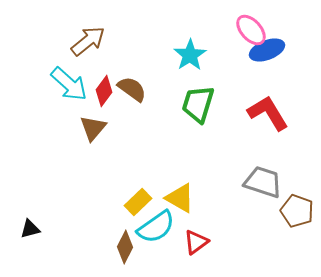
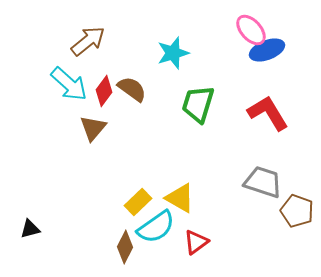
cyan star: moved 17 px left, 2 px up; rotated 16 degrees clockwise
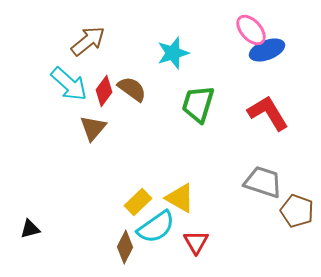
red triangle: rotated 24 degrees counterclockwise
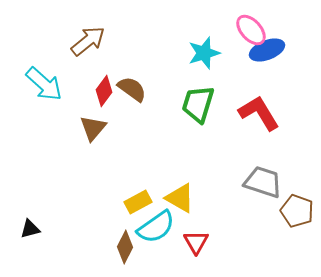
cyan star: moved 31 px right
cyan arrow: moved 25 px left
red L-shape: moved 9 px left
yellow rectangle: rotated 16 degrees clockwise
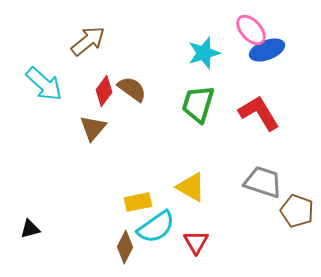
yellow triangle: moved 11 px right, 11 px up
yellow rectangle: rotated 16 degrees clockwise
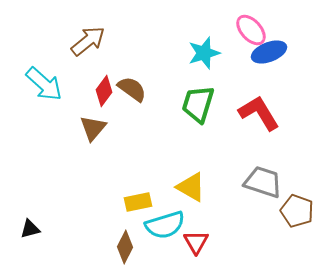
blue ellipse: moved 2 px right, 2 px down
cyan semicircle: moved 9 px right, 2 px up; rotated 18 degrees clockwise
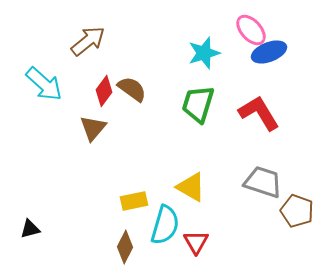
yellow rectangle: moved 4 px left, 1 px up
cyan semicircle: rotated 57 degrees counterclockwise
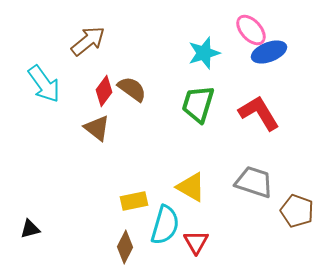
cyan arrow: rotated 12 degrees clockwise
brown triangle: moved 4 px right; rotated 32 degrees counterclockwise
gray trapezoid: moved 9 px left
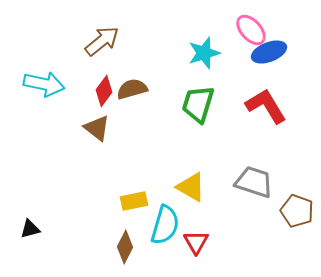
brown arrow: moved 14 px right
cyan arrow: rotated 42 degrees counterclockwise
brown semicircle: rotated 52 degrees counterclockwise
red L-shape: moved 7 px right, 7 px up
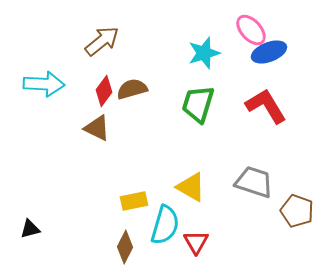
cyan arrow: rotated 9 degrees counterclockwise
brown triangle: rotated 12 degrees counterclockwise
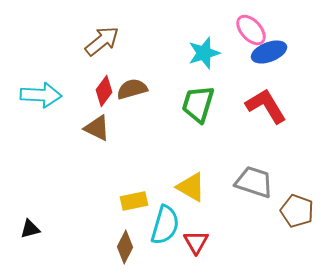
cyan arrow: moved 3 px left, 11 px down
